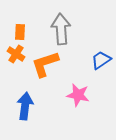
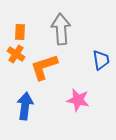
blue trapezoid: rotated 115 degrees clockwise
orange L-shape: moved 1 px left, 3 px down
pink star: moved 5 px down
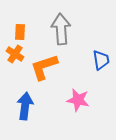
orange cross: moved 1 px left
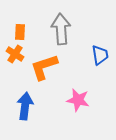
blue trapezoid: moved 1 px left, 5 px up
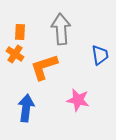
blue arrow: moved 1 px right, 2 px down
